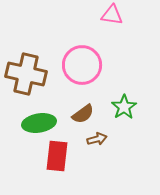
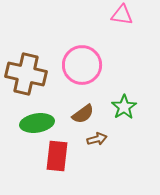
pink triangle: moved 10 px right
green ellipse: moved 2 px left
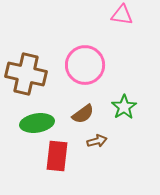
pink circle: moved 3 px right
brown arrow: moved 2 px down
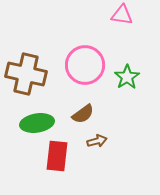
green star: moved 3 px right, 30 px up
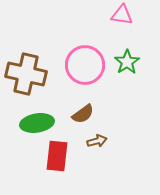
green star: moved 15 px up
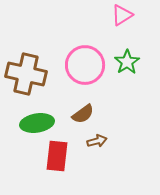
pink triangle: rotated 40 degrees counterclockwise
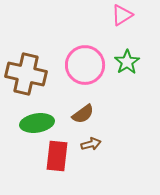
brown arrow: moved 6 px left, 3 px down
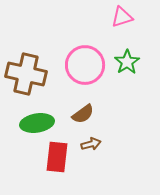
pink triangle: moved 2 px down; rotated 15 degrees clockwise
red rectangle: moved 1 px down
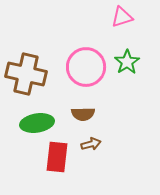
pink circle: moved 1 px right, 2 px down
brown semicircle: rotated 35 degrees clockwise
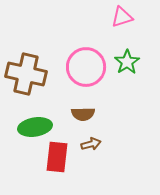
green ellipse: moved 2 px left, 4 px down
